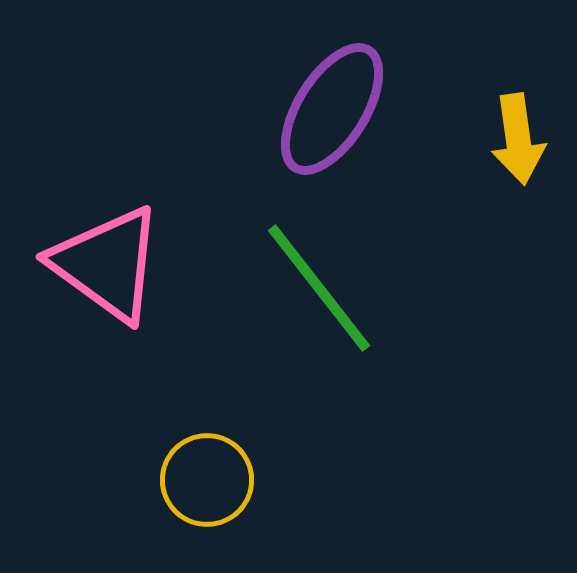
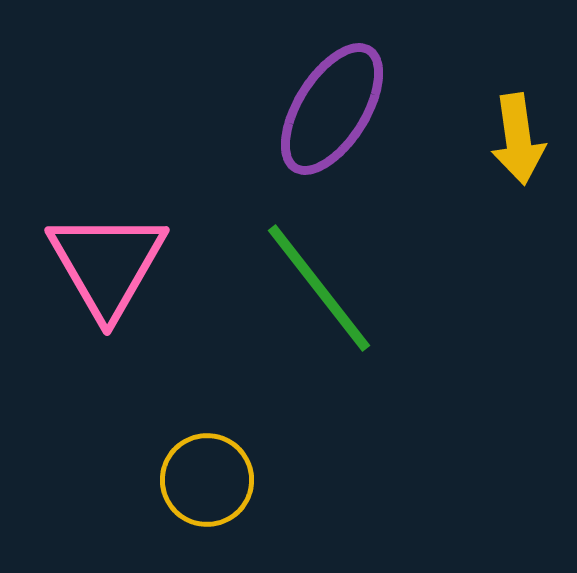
pink triangle: rotated 24 degrees clockwise
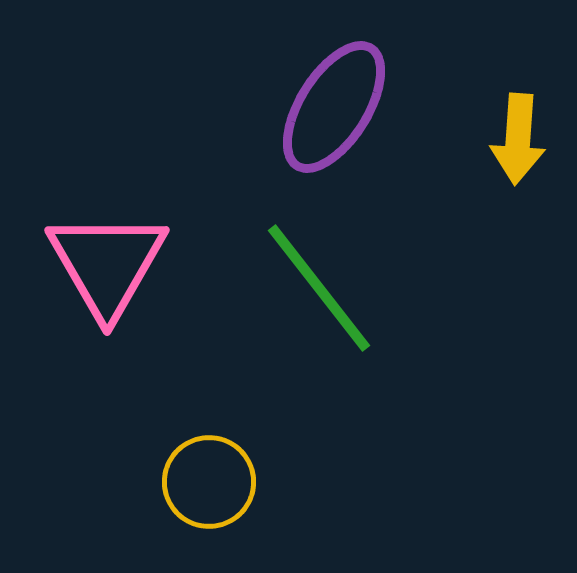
purple ellipse: moved 2 px right, 2 px up
yellow arrow: rotated 12 degrees clockwise
yellow circle: moved 2 px right, 2 px down
